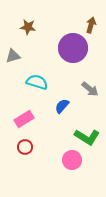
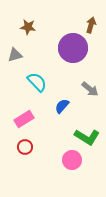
gray triangle: moved 2 px right, 1 px up
cyan semicircle: rotated 30 degrees clockwise
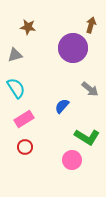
cyan semicircle: moved 21 px left, 6 px down; rotated 10 degrees clockwise
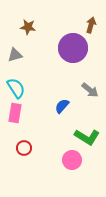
gray arrow: moved 1 px down
pink rectangle: moved 9 px left, 6 px up; rotated 48 degrees counterclockwise
red circle: moved 1 px left, 1 px down
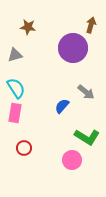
gray arrow: moved 4 px left, 2 px down
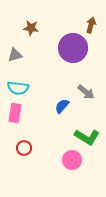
brown star: moved 3 px right, 1 px down
cyan semicircle: moved 2 px right; rotated 130 degrees clockwise
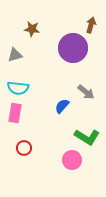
brown star: moved 1 px right, 1 px down
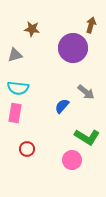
red circle: moved 3 px right, 1 px down
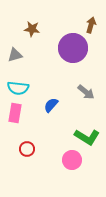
blue semicircle: moved 11 px left, 1 px up
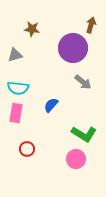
gray arrow: moved 3 px left, 10 px up
pink rectangle: moved 1 px right
green L-shape: moved 3 px left, 3 px up
pink circle: moved 4 px right, 1 px up
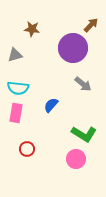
brown arrow: rotated 28 degrees clockwise
gray arrow: moved 2 px down
